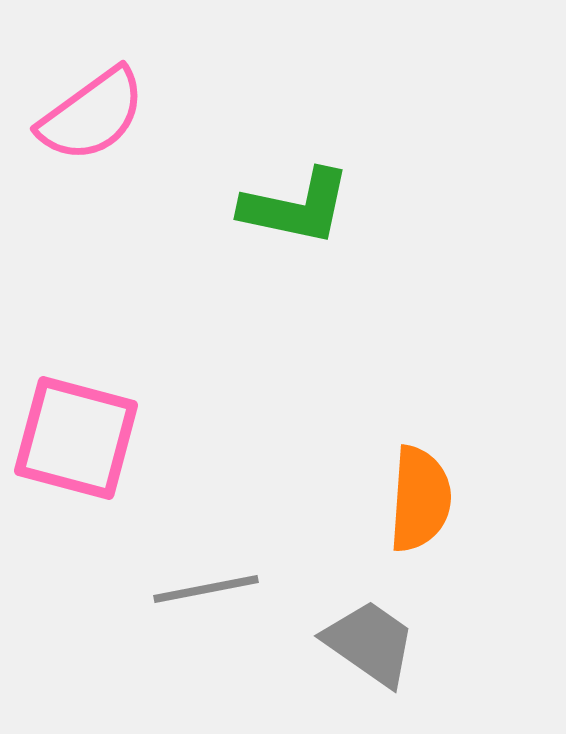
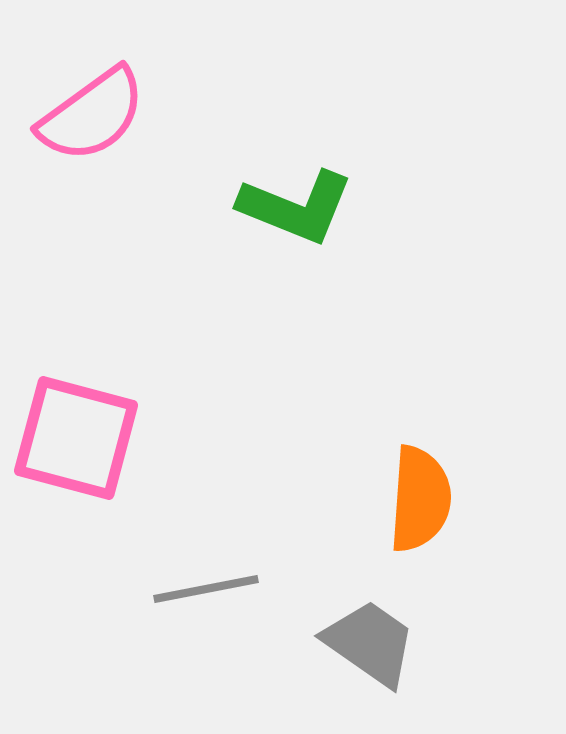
green L-shape: rotated 10 degrees clockwise
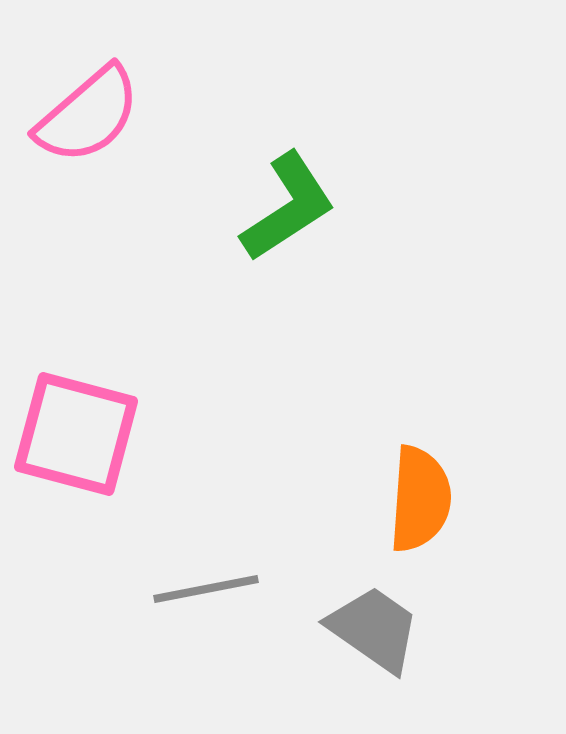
pink semicircle: moved 4 px left; rotated 5 degrees counterclockwise
green L-shape: moved 8 px left; rotated 55 degrees counterclockwise
pink square: moved 4 px up
gray trapezoid: moved 4 px right, 14 px up
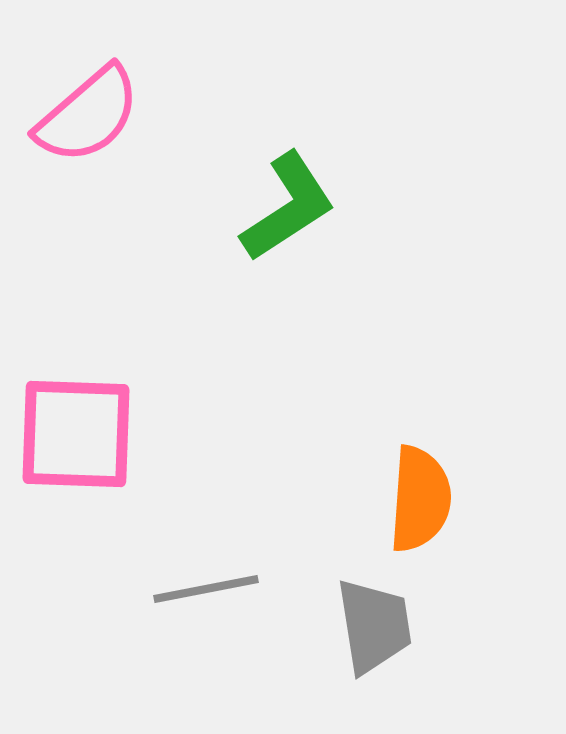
pink square: rotated 13 degrees counterclockwise
gray trapezoid: moved 3 px up; rotated 46 degrees clockwise
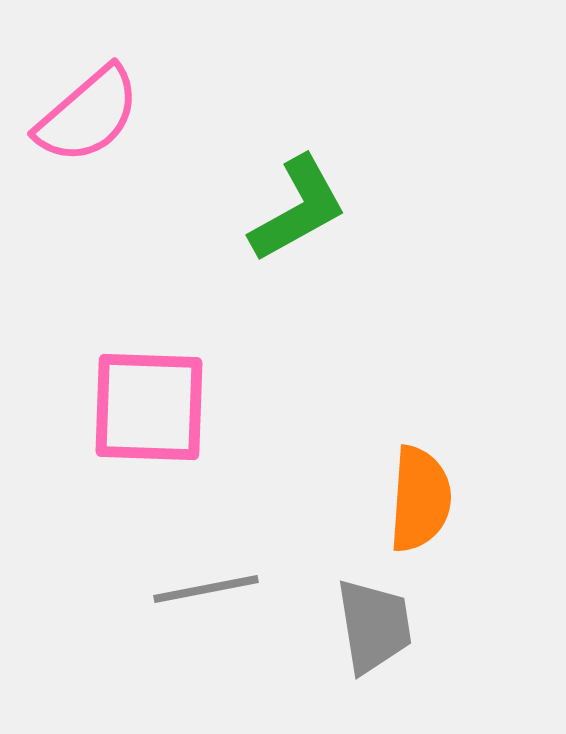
green L-shape: moved 10 px right, 2 px down; rotated 4 degrees clockwise
pink square: moved 73 px right, 27 px up
